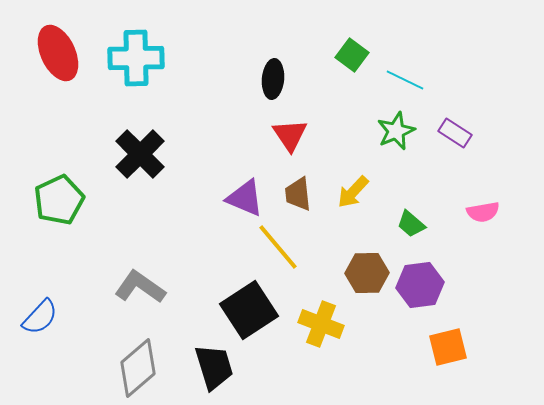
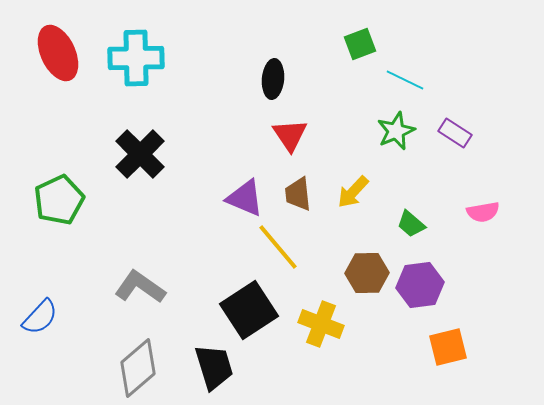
green square: moved 8 px right, 11 px up; rotated 32 degrees clockwise
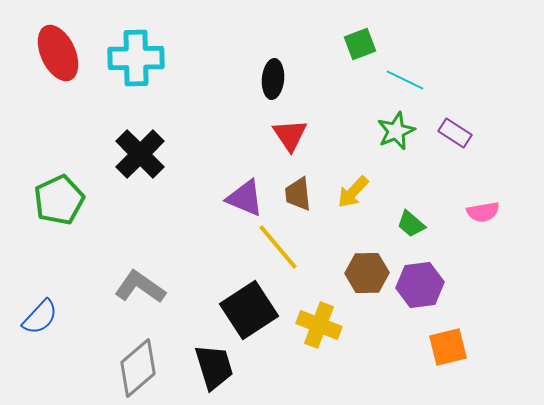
yellow cross: moved 2 px left, 1 px down
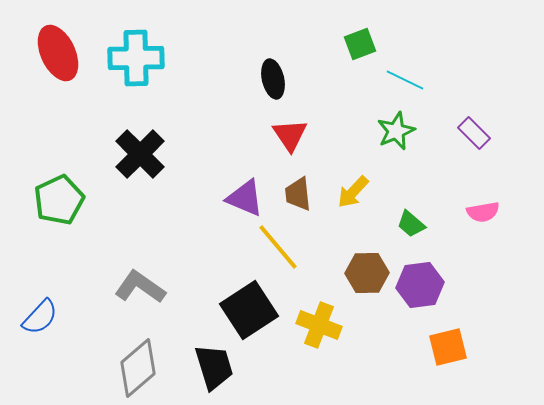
black ellipse: rotated 18 degrees counterclockwise
purple rectangle: moved 19 px right; rotated 12 degrees clockwise
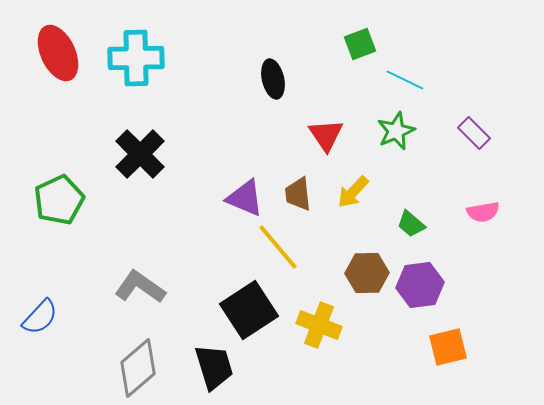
red triangle: moved 36 px right
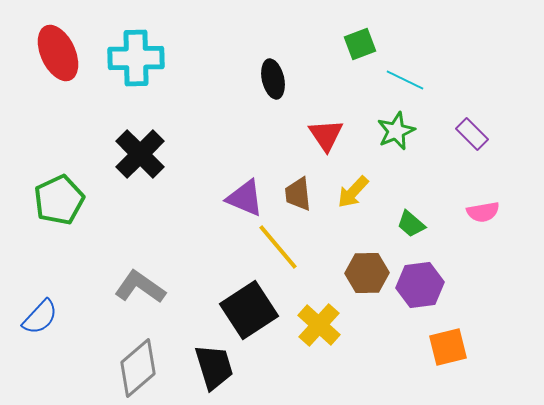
purple rectangle: moved 2 px left, 1 px down
yellow cross: rotated 21 degrees clockwise
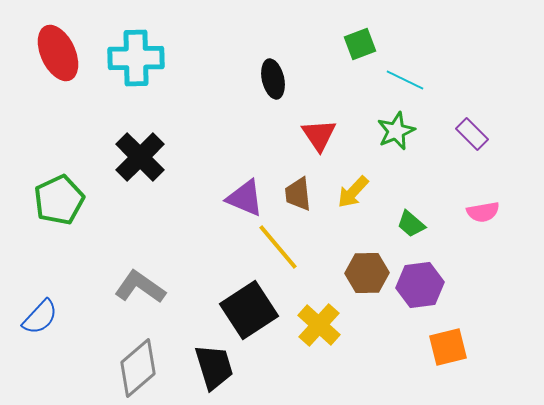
red triangle: moved 7 px left
black cross: moved 3 px down
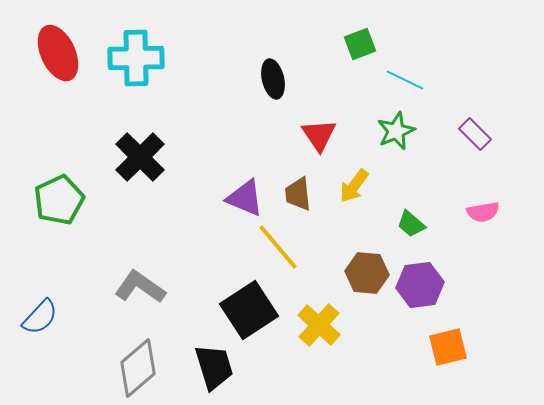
purple rectangle: moved 3 px right
yellow arrow: moved 1 px right, 6 px up; rotated 6 degrees counterclockwise
brown hexagon: rotated 6 degrees clockwise
